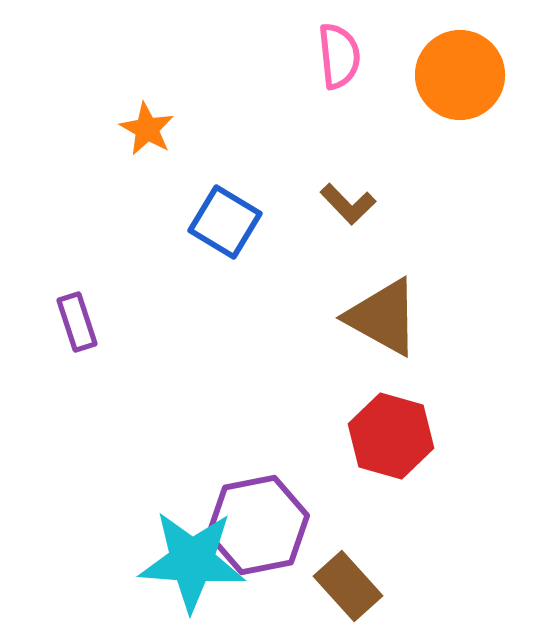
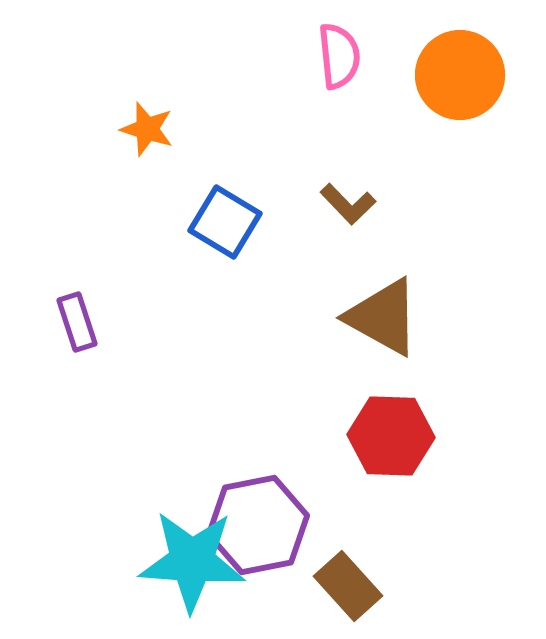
orange star: rotated 12 degrees counterclockwise
red hexagon: rotated 14 degrees counterclockwise
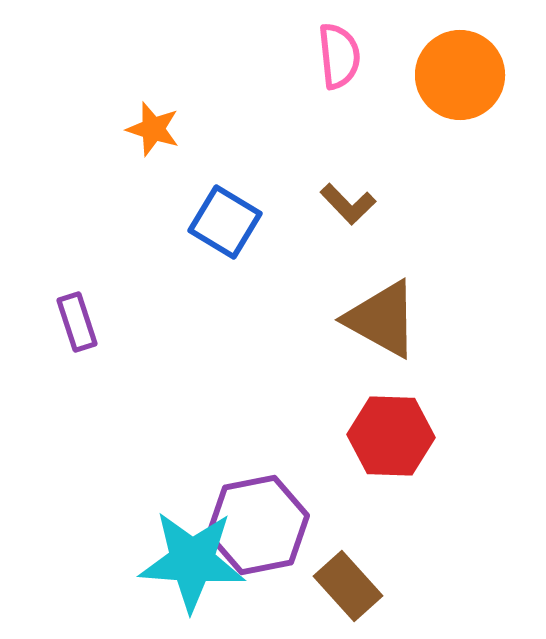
orange star: moved 6 px right
brown triangle: moved 1 px left, 2 px down
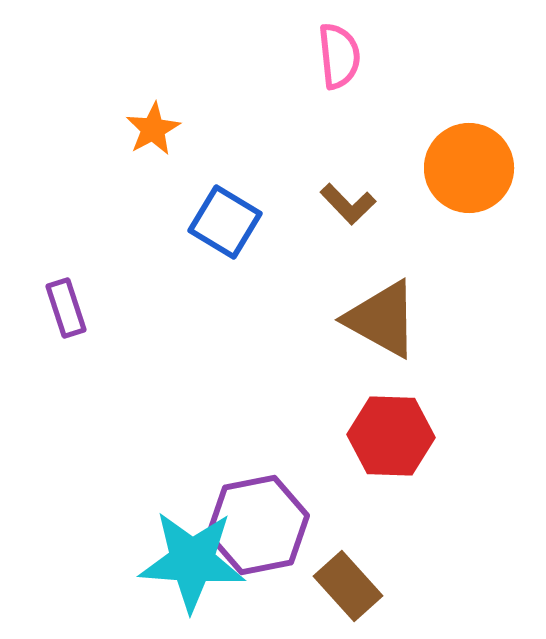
orange circle: moved 9 px right, 93 px down
orange star: rotated 26 degrees clockwise
purple rectangle: moved 11 px left, 14 px up
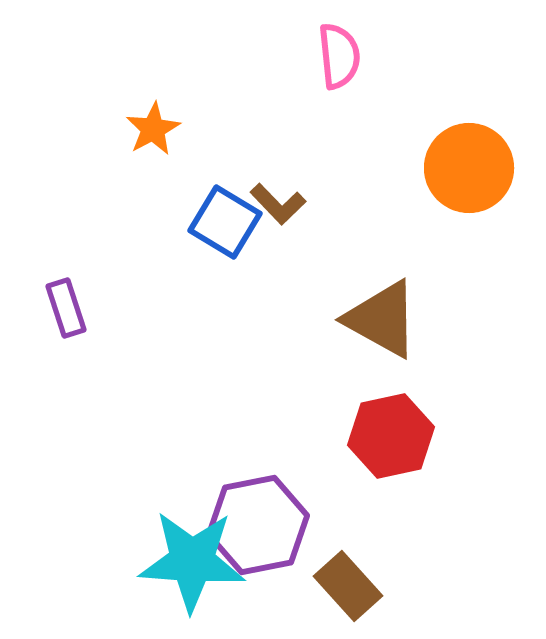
brown L-shape: moved 70 px left
red hexagon: rotated 14 degrees counterclockwise
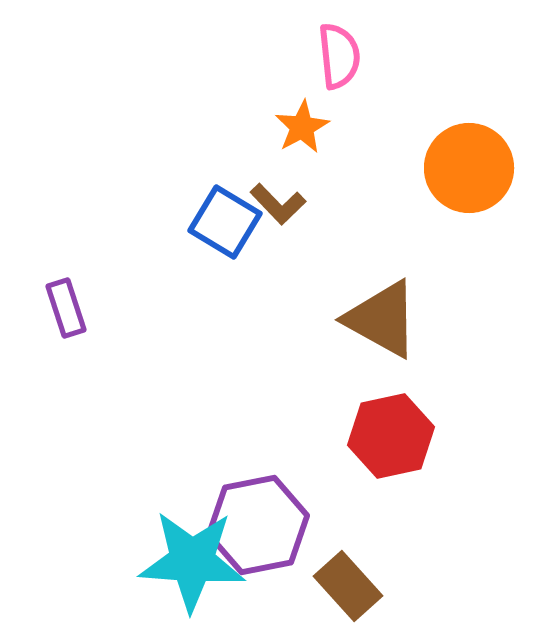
orange star: moved 149 px right, 2 px up
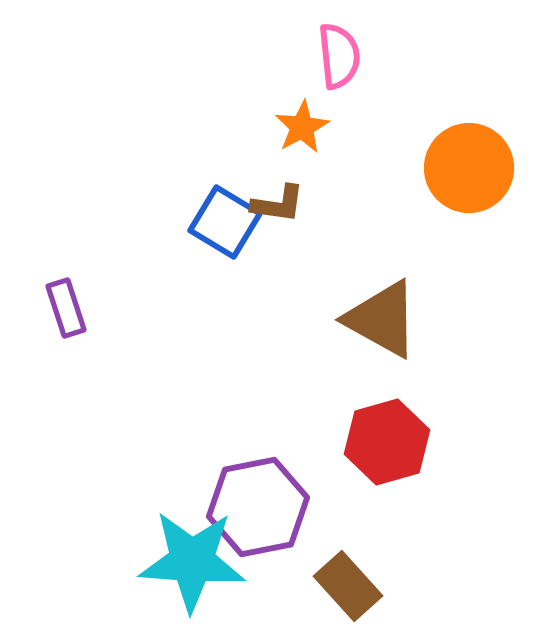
brown L-shape: rotated 38 degrees counterclockwise
red hexagon: moved 4 px left, 6 px down; rotated 4 degrees counterclockwise
purple hexagon: moved 18 px up
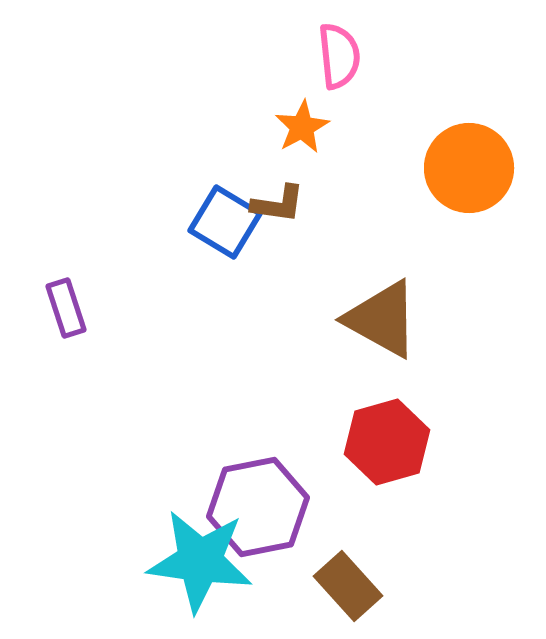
cyan star: moved 8 px right; rotated 4 degrees clockwise
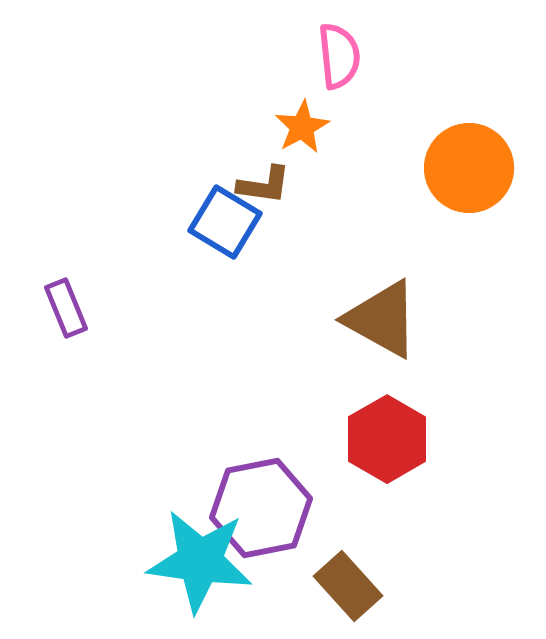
brown L-shape: moved 14 px left, 19 px up
purple rectangle: rotated 4 degrees counterclockwise
red hexagon: moved 3 px up; rotated 14 degrees counterclockwise
purple hexagon: moved 3 px right, 1 px down
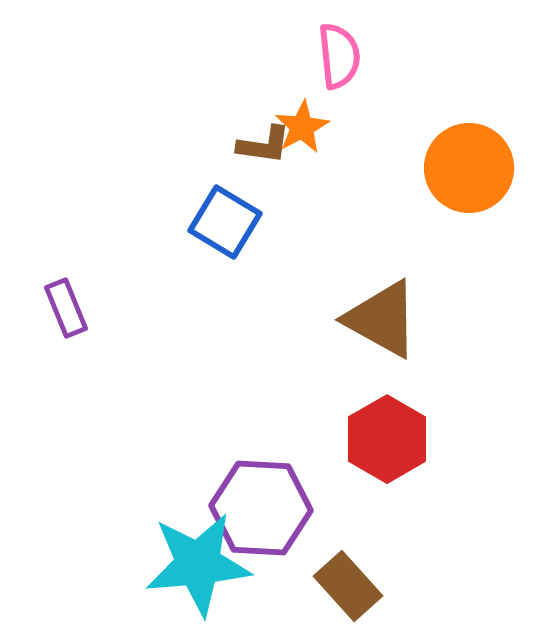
brown L-shape: moved 40 px up
purple hexagon: rotated 14 degrees clockwise
cyan star: moved 2 px left, 3 px down; rotated 13 degrees counterclockwise
